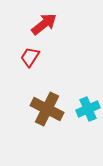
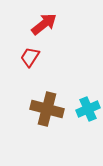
brown cross: rotated 12 degrees counterclockwise
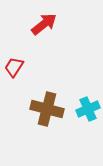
red trapezoid: moved 16 px left, 10 px down
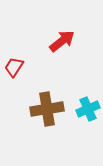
red arrow: moved 18 px right, 17 px down
brown cross: rotated 24 degrees counterclockwise
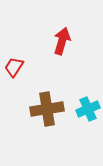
red arrow: rotated 36 degrees counterclockwise
